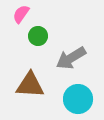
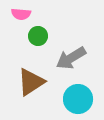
pink semicircle: rotated 120 degrees counterclockwise
brown triangle: moved 1 px right, 3 px up; rotated 36 degrees counterclockwise
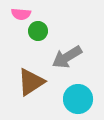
green circle: moved 5 px up
gray arrow: moved 4 px left, 1 px up
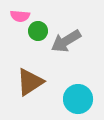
pink semicircle: moved 1 px left, 2 px down
gray arrow: moved 1 px left, 16 px up
brown triangle: moved 1 px left
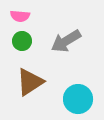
green circle: moved 16 px left, 10 px down
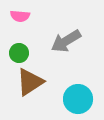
green circle: moved 3 px left, 12 px down
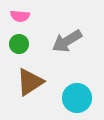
gray arrow: moved 1 px right
green circle: moved 9 px up
cyan circle: moved 1 px left, 1 px up
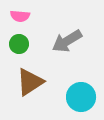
cyan circle: moved 4 px right, 1 px up
